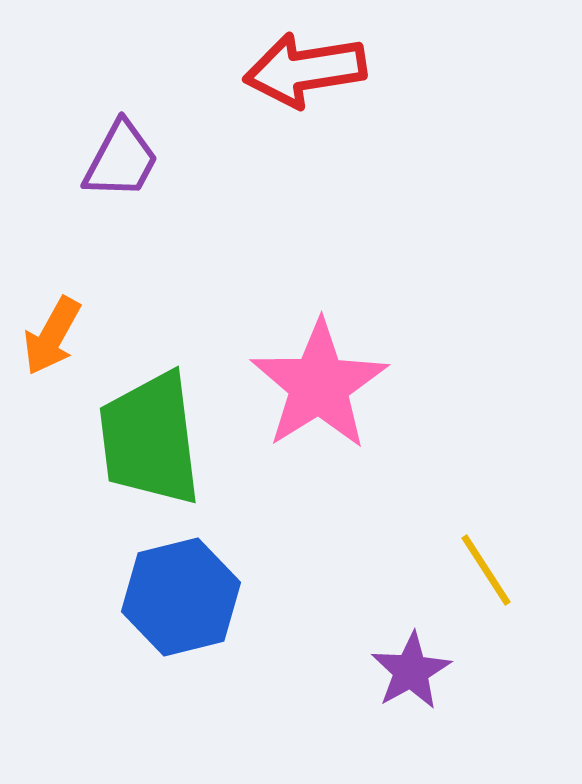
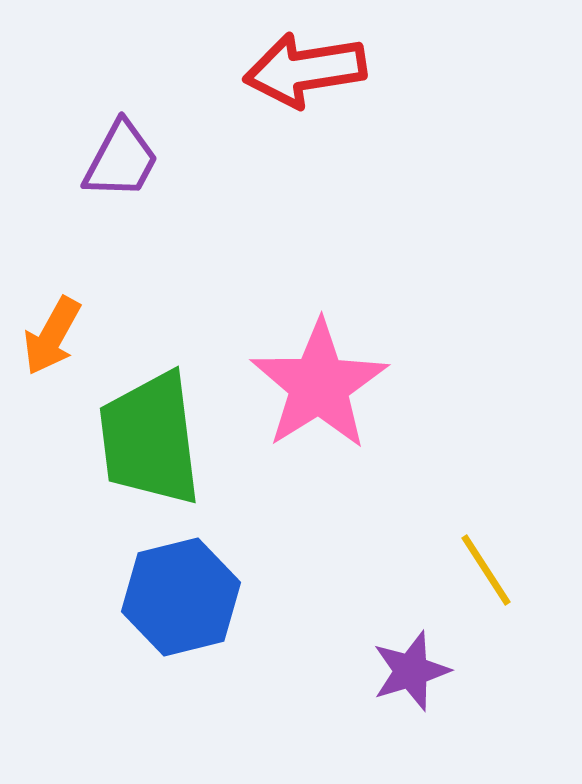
purple star: rotated 12 degrees clockwise
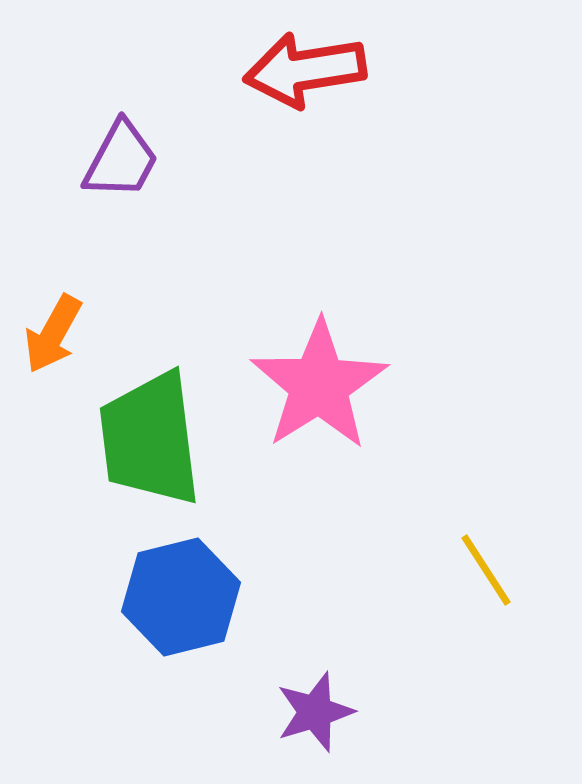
orange arrow: moved 1 px right, 2 px up
purple star: moved 96 px left, 41 px down
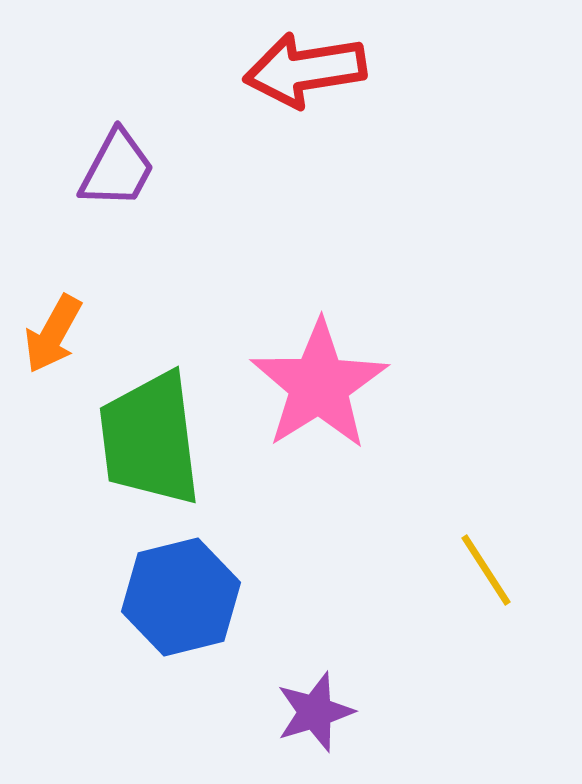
purple trapezoid: moved 4 px left, 9 px down
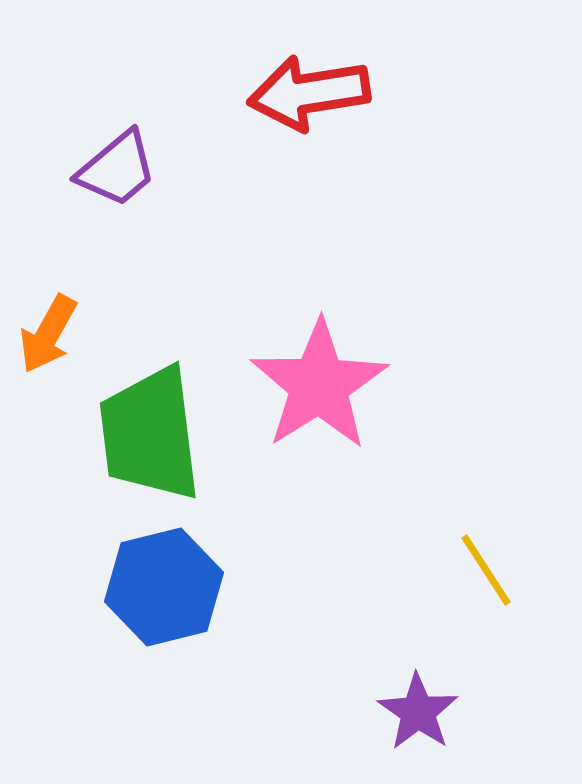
red arrow: moved 4 px right, 23 px down
purple trapezoid: rotated 22 degrees clockwise
orange arrow: moved 5 px left
green trapezoid: moved 5 px up
blue hexagon: moved 17 px left, 10 px up
purple star: moved 103 px right; rotated 20 degrees counterclockwise
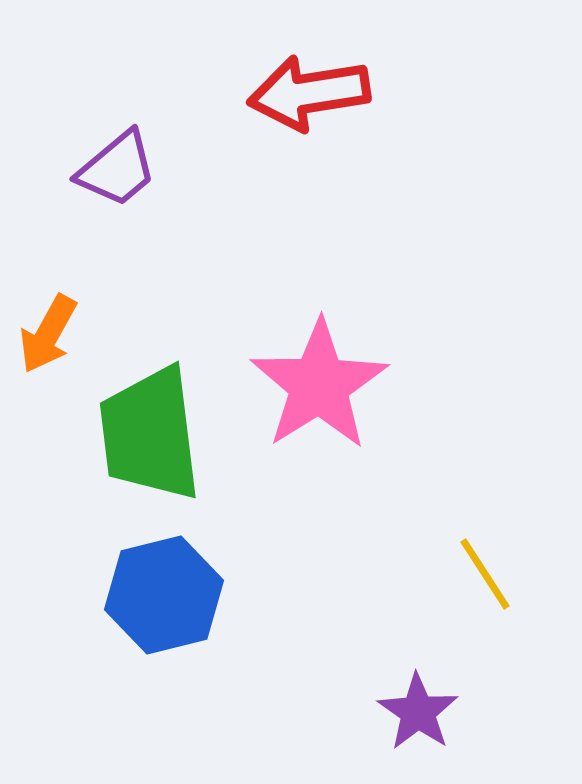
yellow line: moved 1 px left, 4 px down
blue hexagon: moved 8 px down
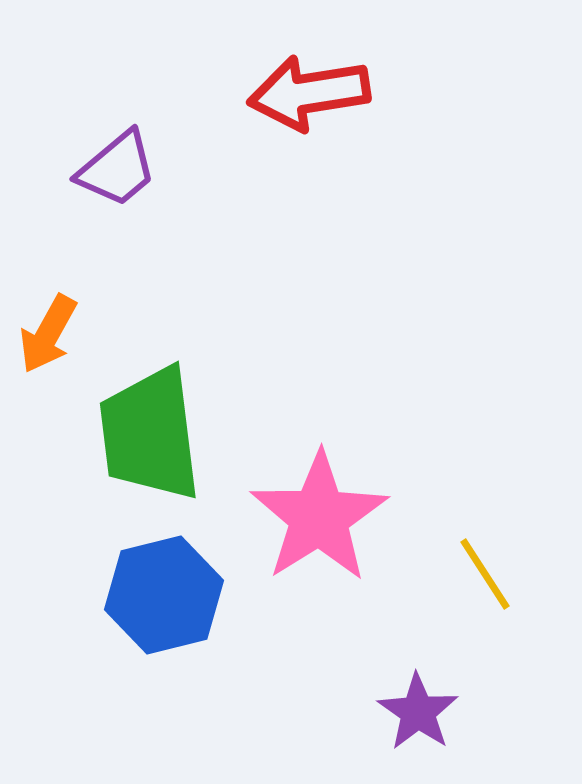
pink star: moved 132 px down
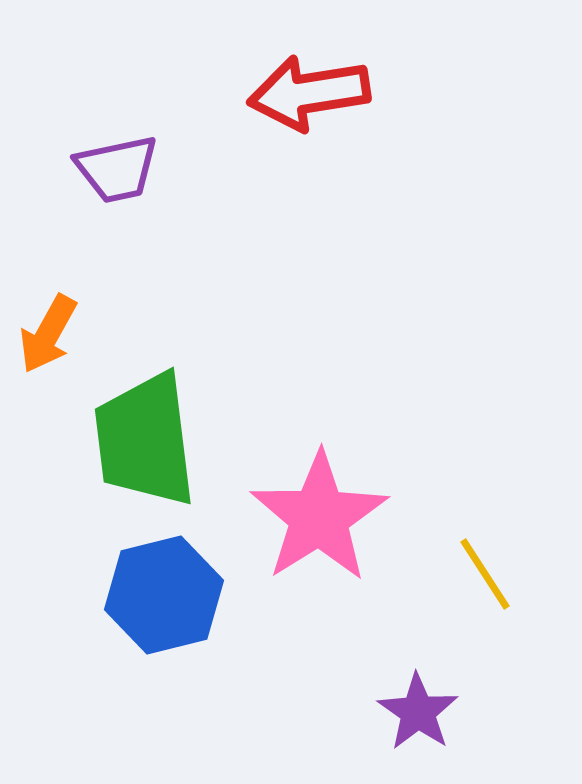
purple trapezoid: rotated 28 degrees clockwise
green trapezoid: moved 5 px left, 6 px down
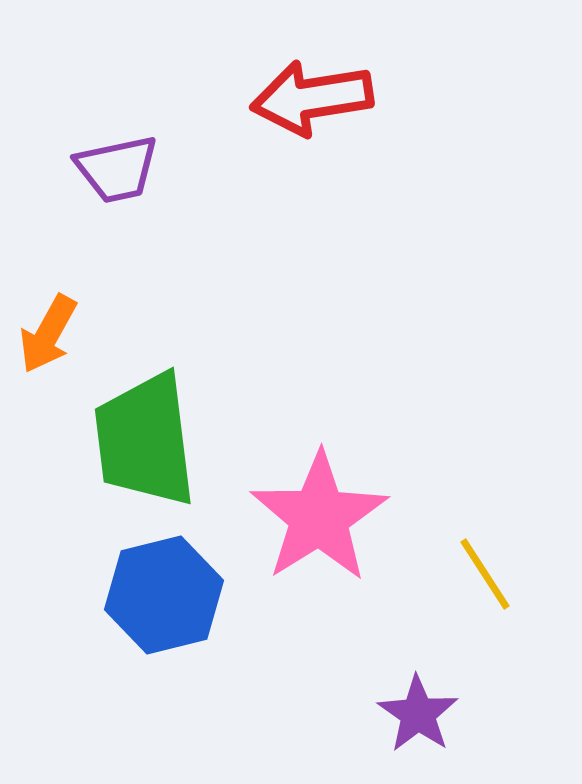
red arrow: moved 3 px right, 5 px down
purple star: moved 2 px down
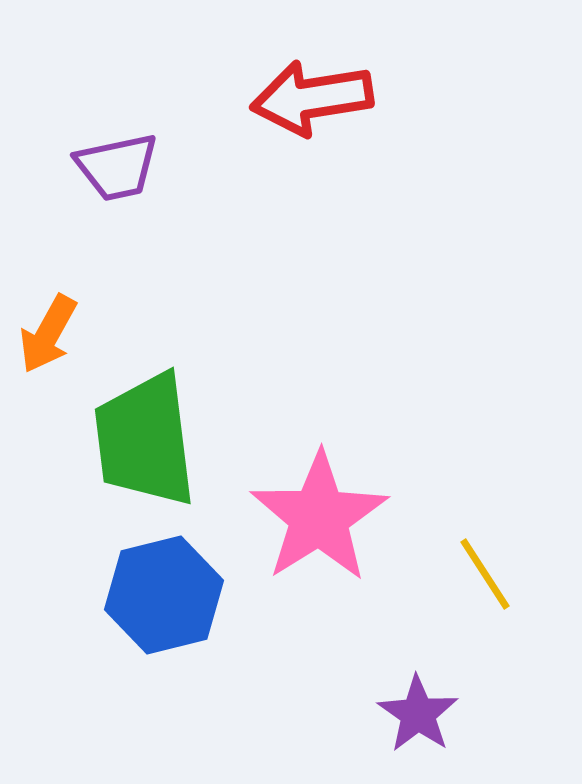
purple trapezoid: moved 2 px up
